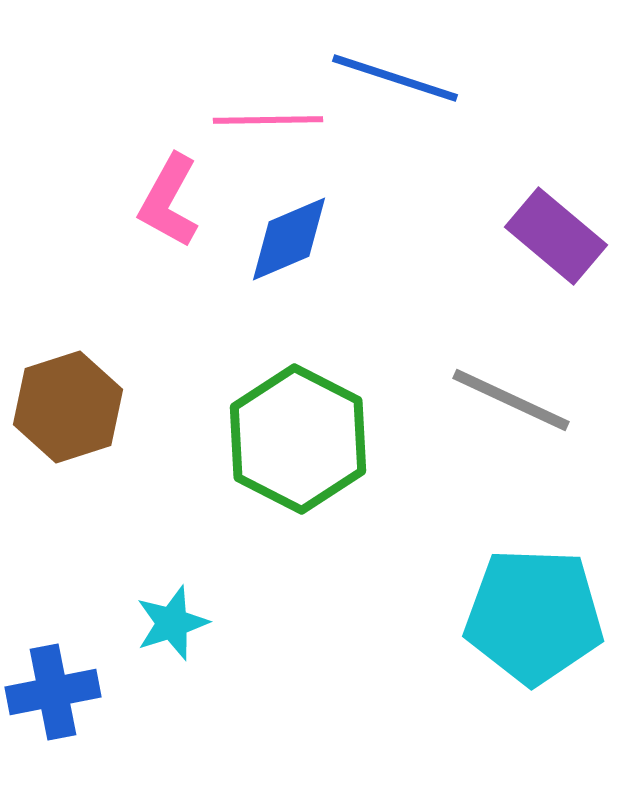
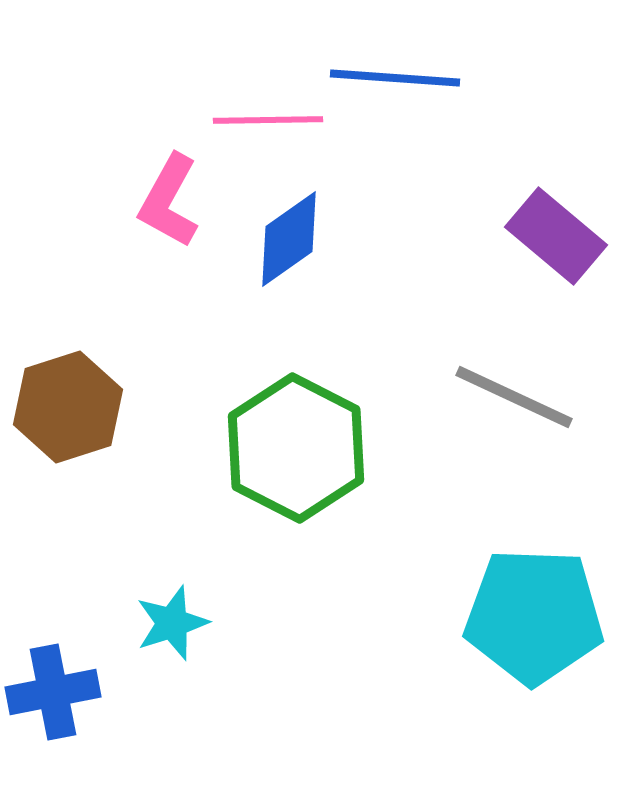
blue line: rotated 14 degrees counterclockwise
blue diamond: rotated 12 degrees counterclockwise
gray line: moved 3 px right, 3 px up
green hexagon: moved 2 px left, 9 px down
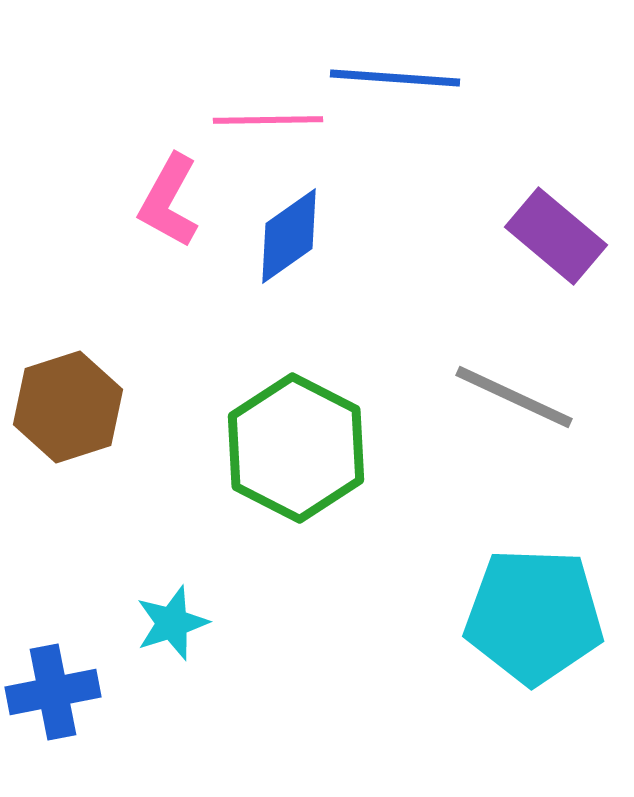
blue diamond: moved 3 px up
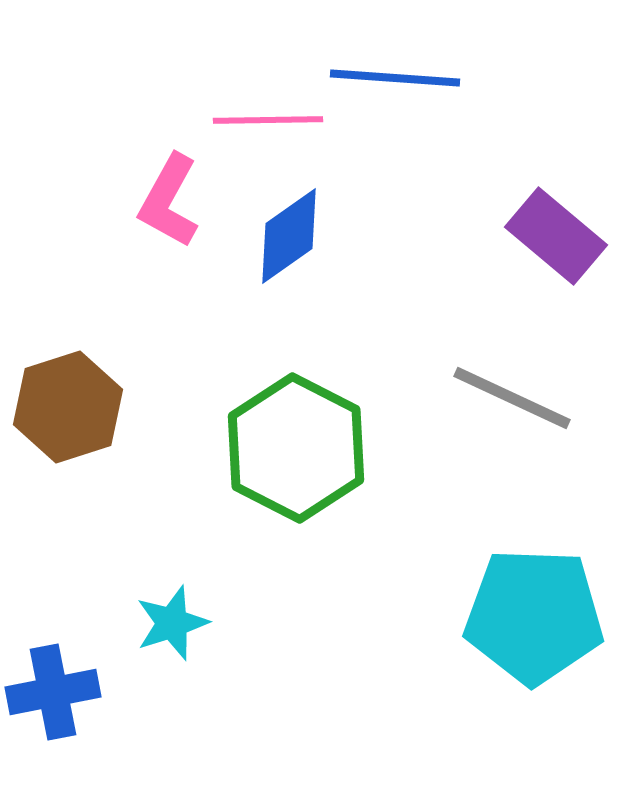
gray line: moved 2 px left, 1 px down
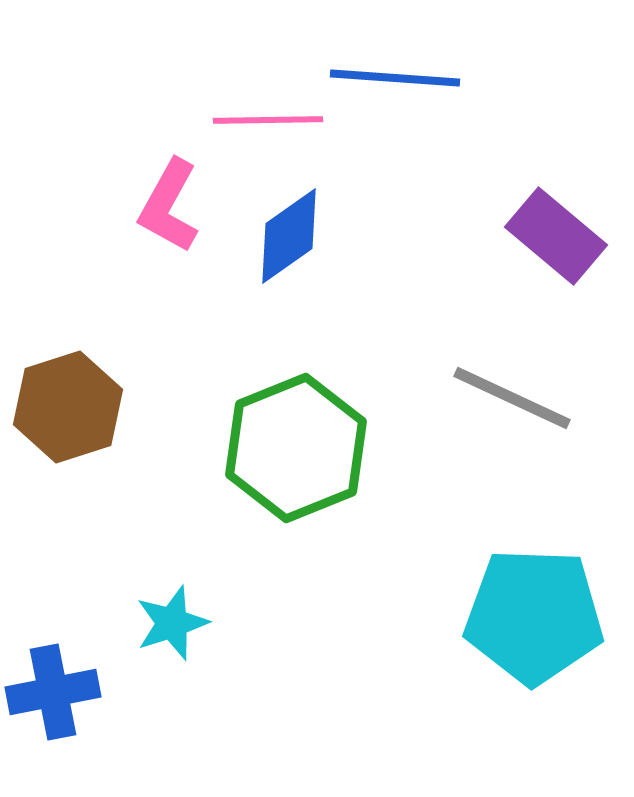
pink L-shape: moved 5 px down
green hexagon: rotated 11 degrees clockwise
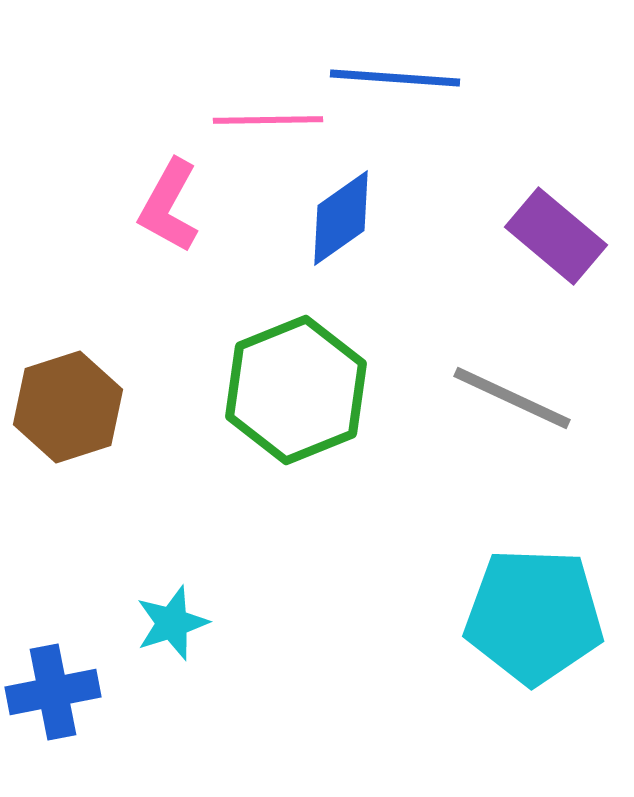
blue diamond: moved 52 px right, 18 px up
green hexagon: moved 58 px up
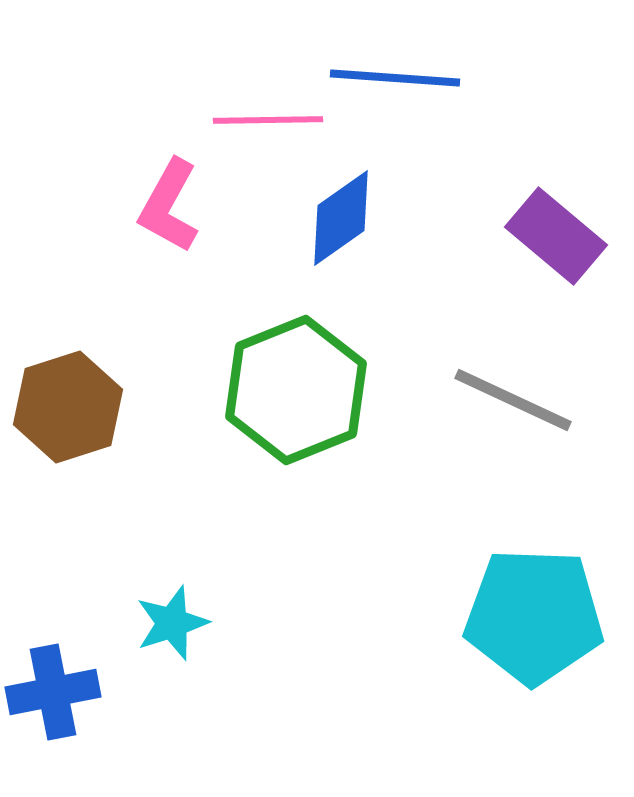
gray line: moved 1 px right, 2 px down
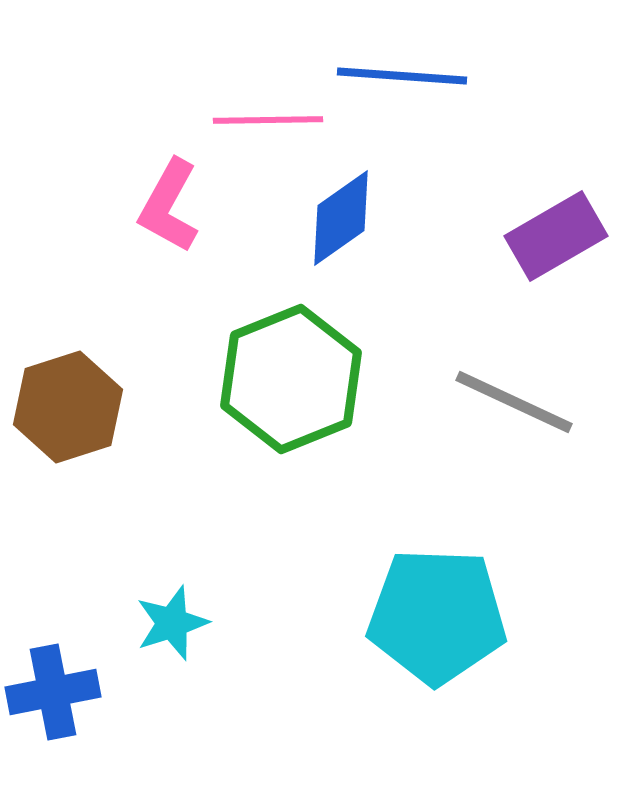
blue line: moved 7 px right, 2 px up
purple rectangle: rotated 70 degrees counterclockwise
green hexagon: moved 5 px left, 11 px up
gray line: moved 1 px right, 2 px down
cyan pentagon: moved 97 px left
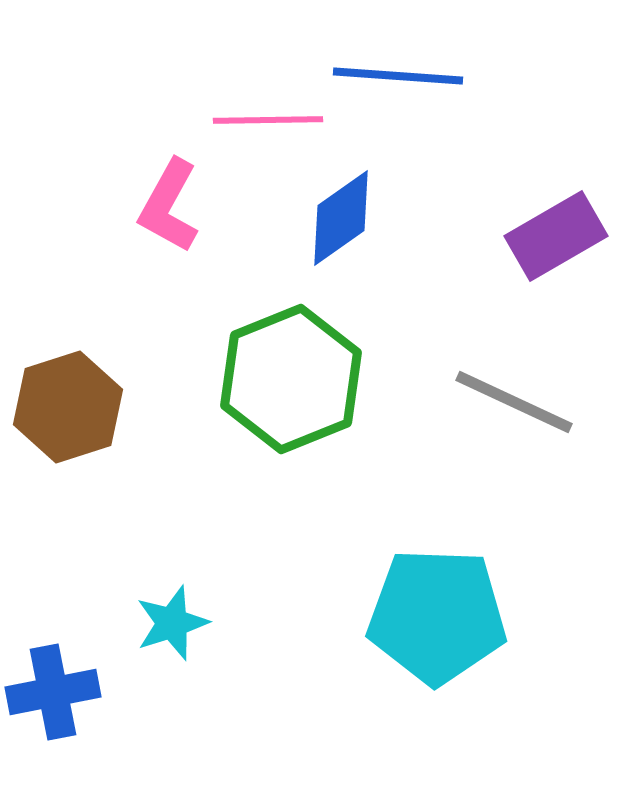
blue line: moved 4 px left
